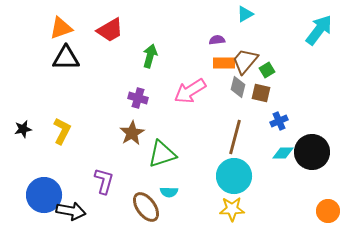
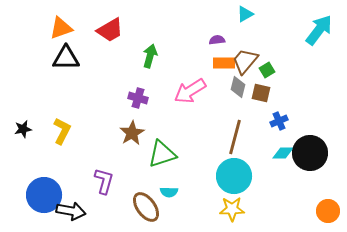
black circle: moved 2 px left, 1 px down
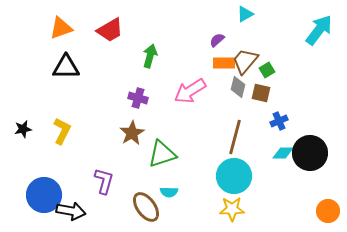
purple semicircle: rotated 35 degrees counterclockwise
black triangle: moved 9 px down
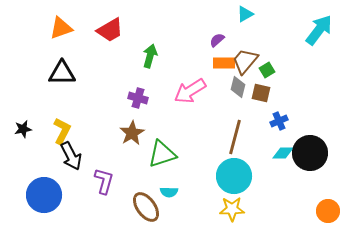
black triangle: moved 4 px left, 6 px down
black arrow: moved 55 px up; rotated 52 degrees clockwise
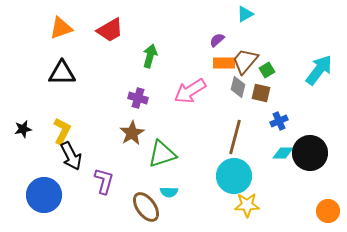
cyan arrow: moved 40 px down
yellow star: moved 15 px right, 4 px up
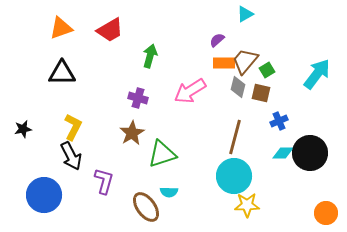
cyan arrow: moved 2 px left, 4 px down
yellow L-shape: moved 11 px right, 4 px up
orange circle: moved 2 px left, 2 px down
